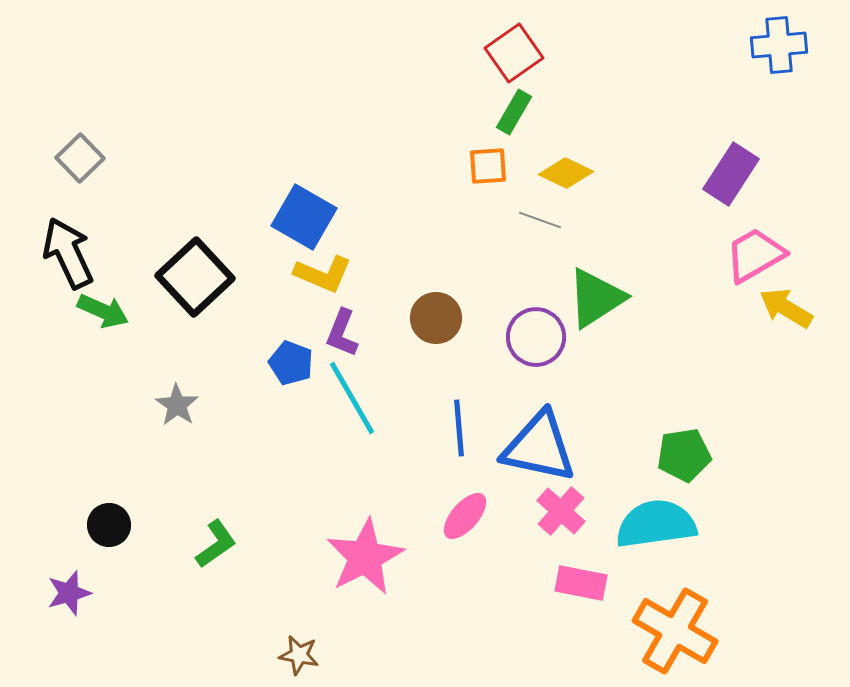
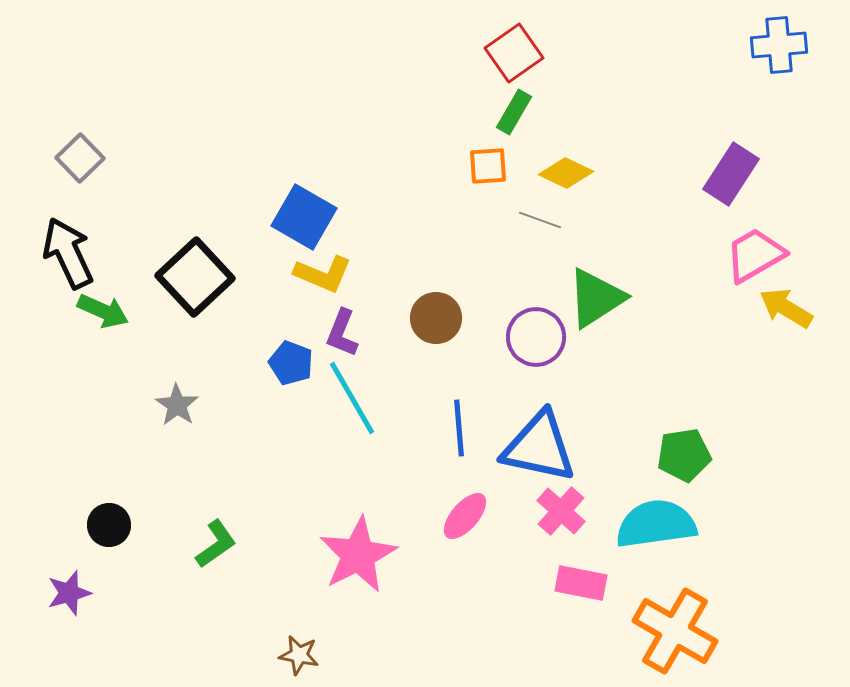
pink star: moved 7 px left, 2 px up
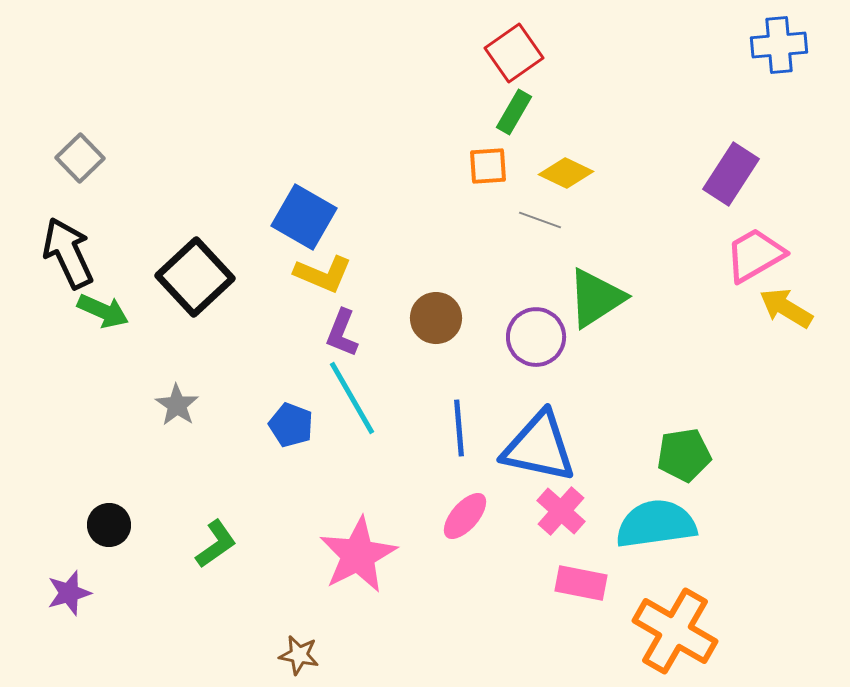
blue pentagon: moved 62 px down
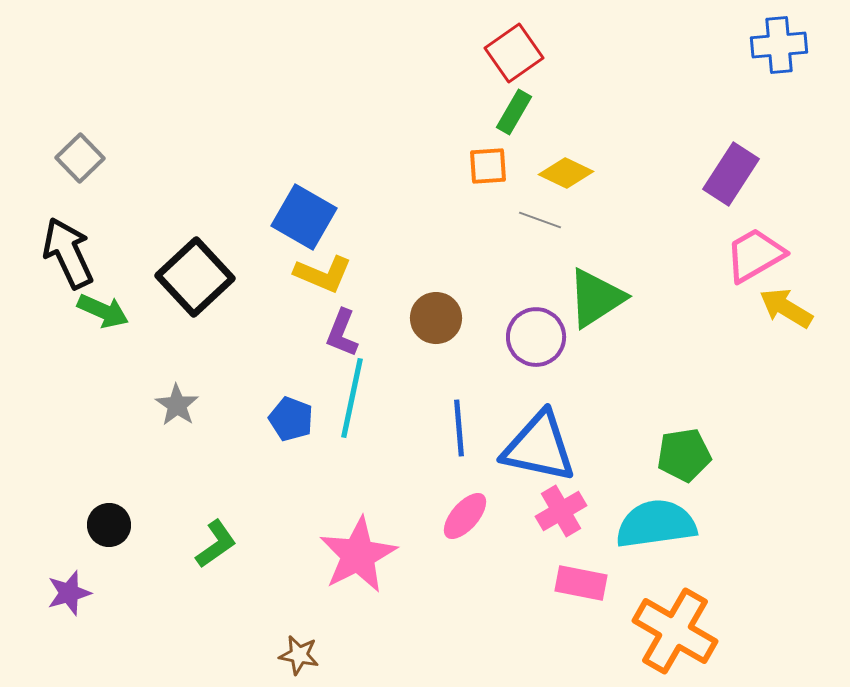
cyan line: rotated 42 degrees clockwise
blue pentagon: moved 6 px up
pink cross: rotated 18 degrees clockwise
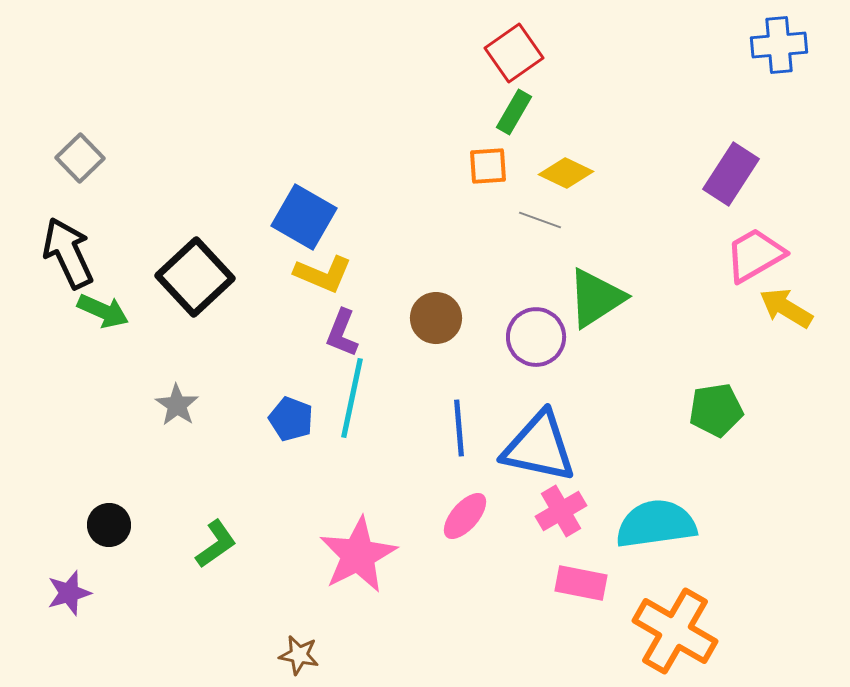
green pentagon: moved 32 px right, 45 px up
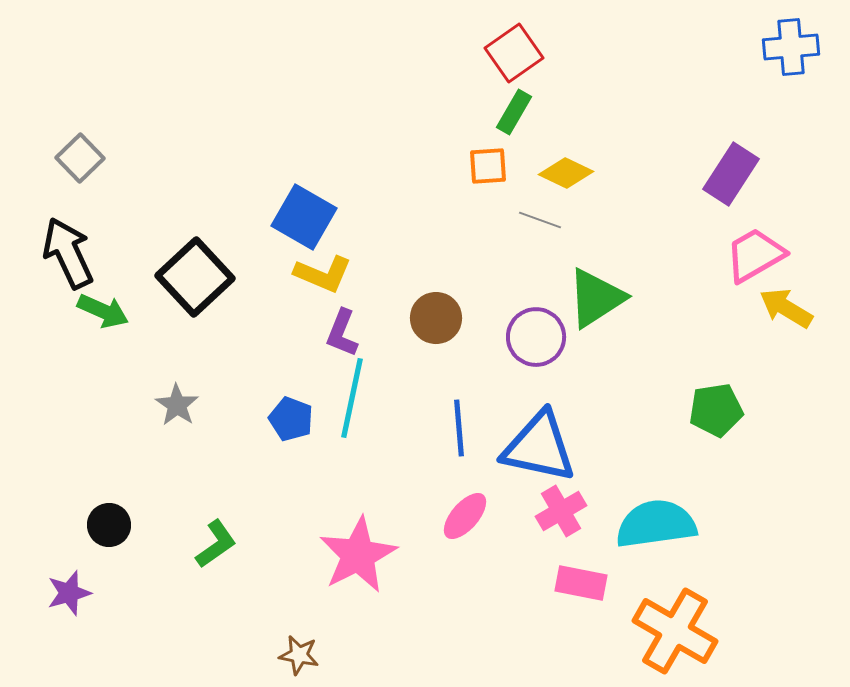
blue cross: moved 12 px right, 2 px down
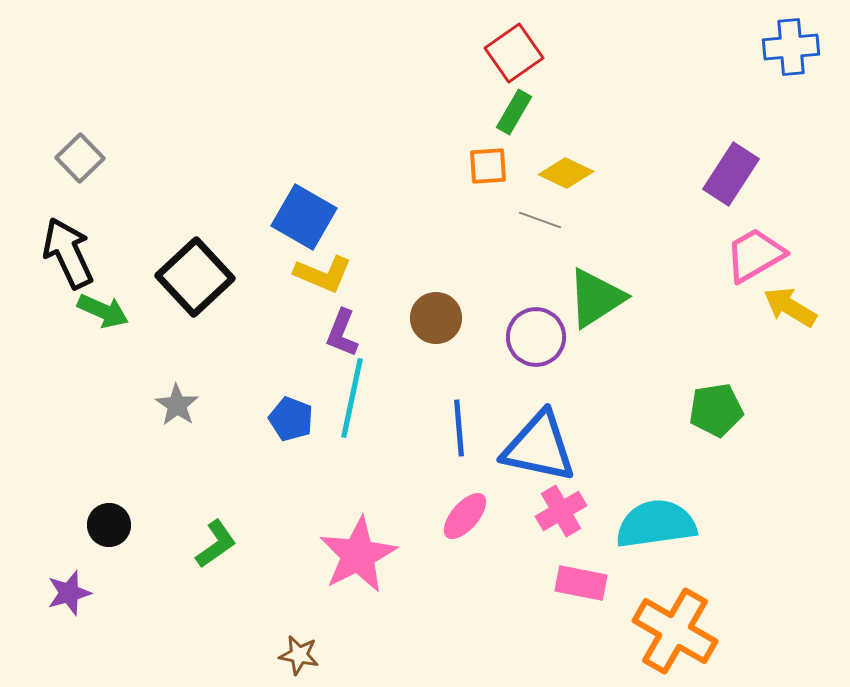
yellow arrow: moved 4 px right, 1 px up
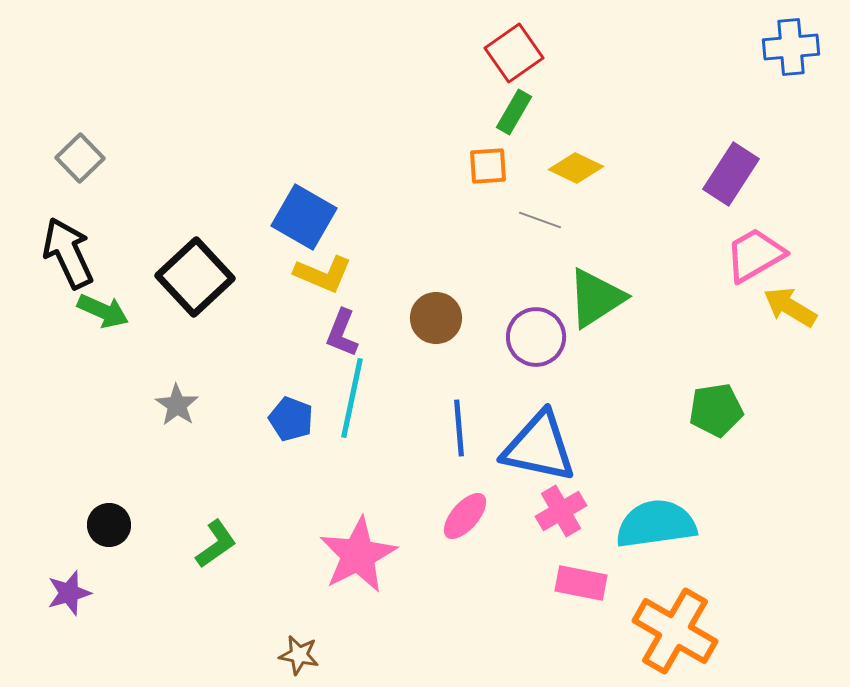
yellow diamond: moved 10 px right, 5 px up
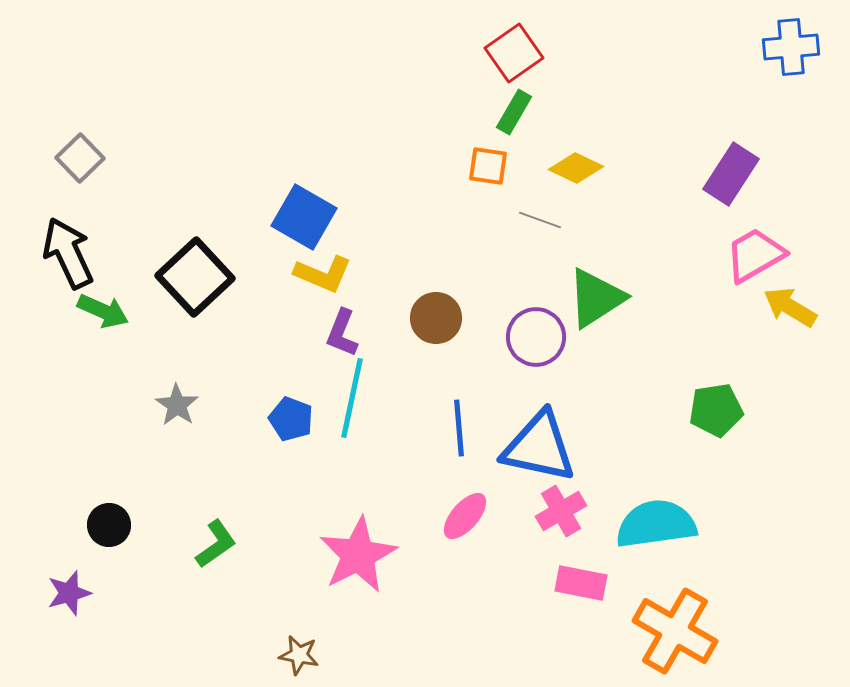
orange square: rotated 12 degrees clockwise
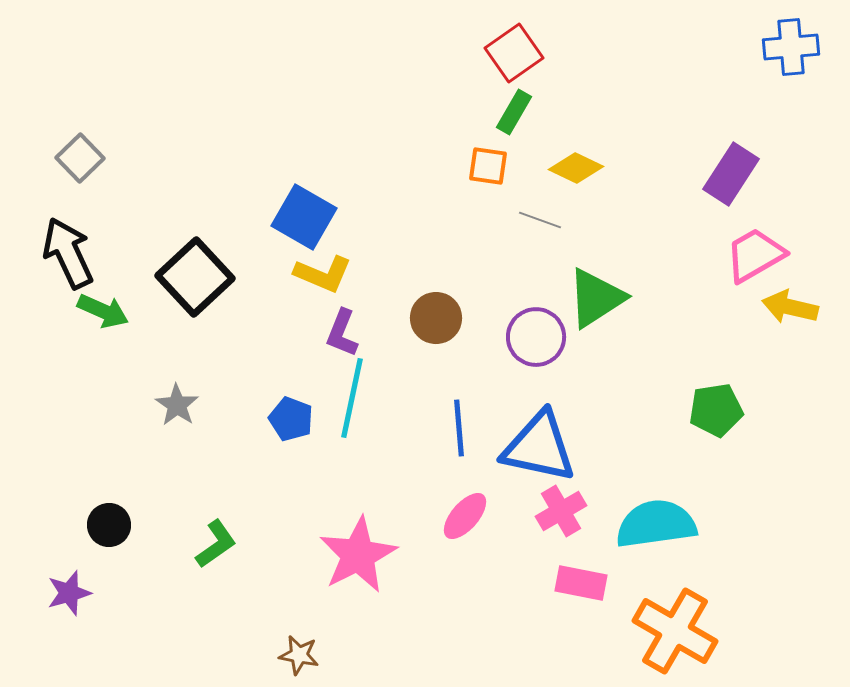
yellow arrow: rotated 18 degrees counterclockwise
